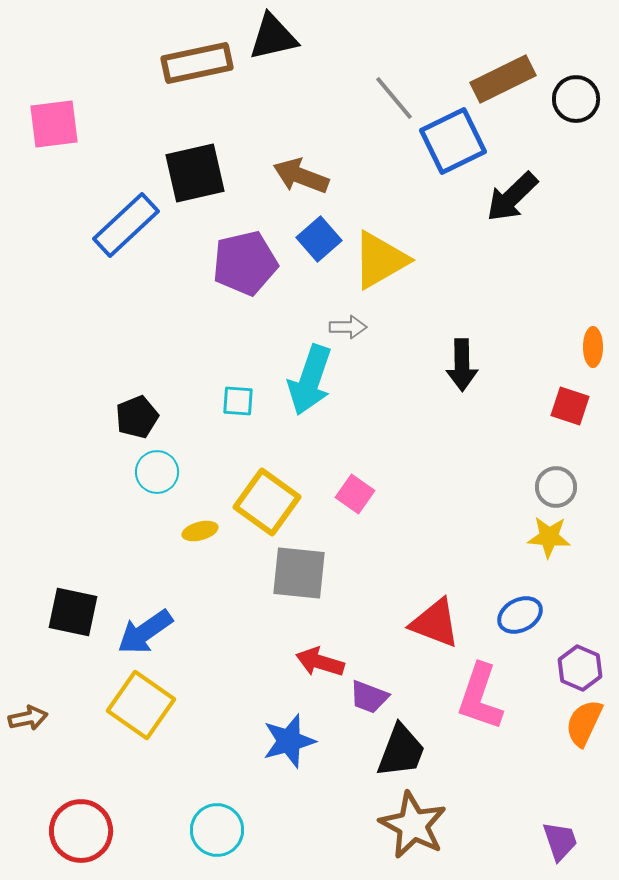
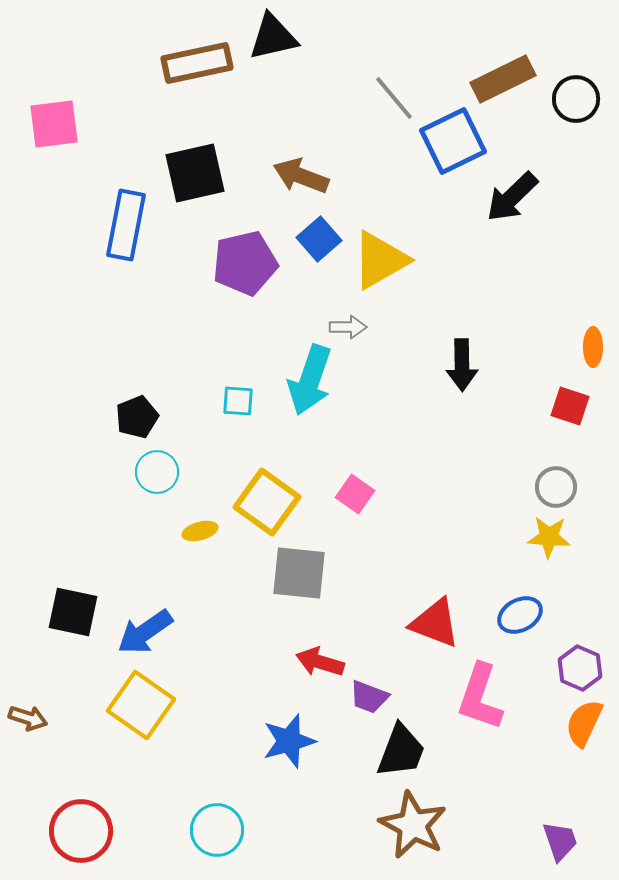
blue rectangle at (126, 225): rotated 36 degrees counterclockwise
brown arrow at (28, 718): rotated 30 degrees clockwise
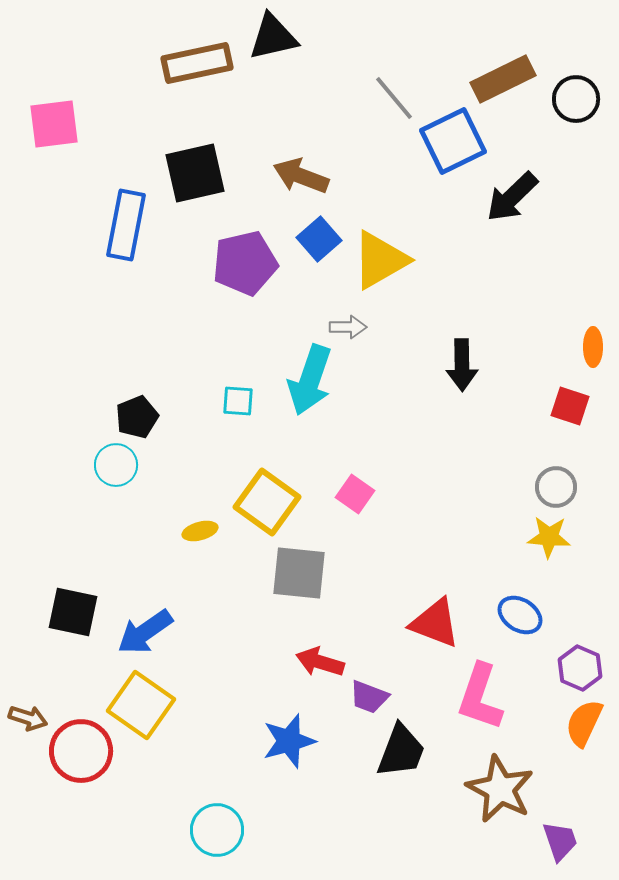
cyan circle at (157, 472): moved 41 px left, 7 px up
blue ellipse at (520, 615): rotated 60 degrees clockwise
brown star at (413, 825): moved 87 px right, 36 px up
red circle at (81, 831): moved 80 px up
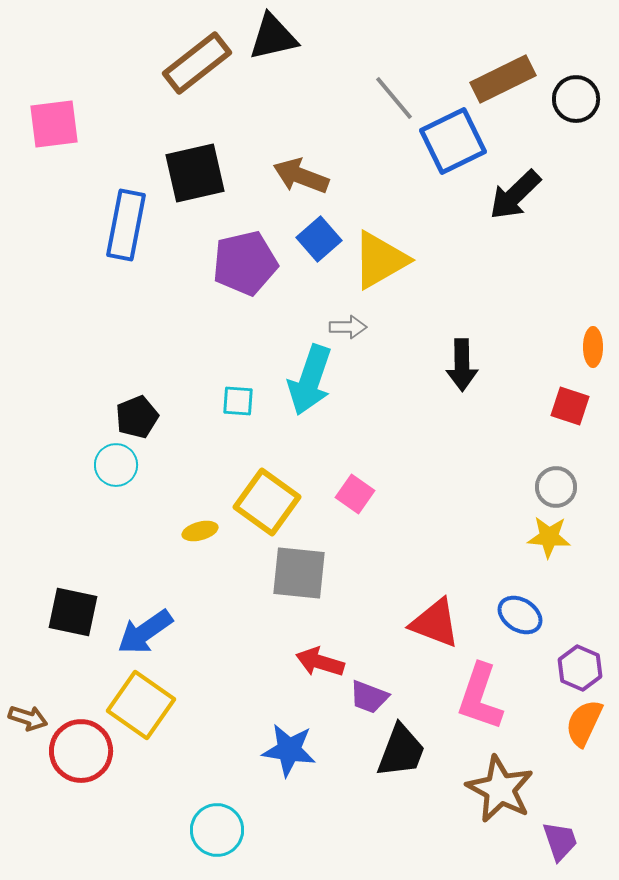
brown rectangle at (197, 63): rotated 26 degrees counterclockwise
black arrow at (512, 197): moved 3 px right, 2 px up
blue star at (289, 741): moved 9 px down; rotated 24 degrees clockwise
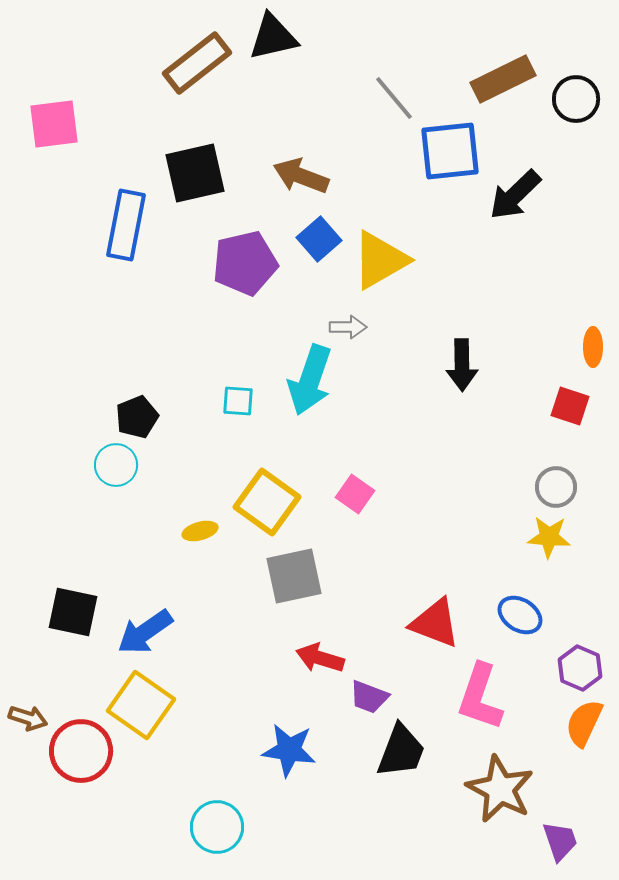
blue square at (453, 141): moved 3 px left, 10 px down; rotated 20 degrees clockwise
gray square at (299, 573): moved 5 px left, 3 px down; rotated 18 degrees counterclockwise
red arrow at (320, 662): moved 4 px up
cyan circle at (217, 830): moved 3 px up
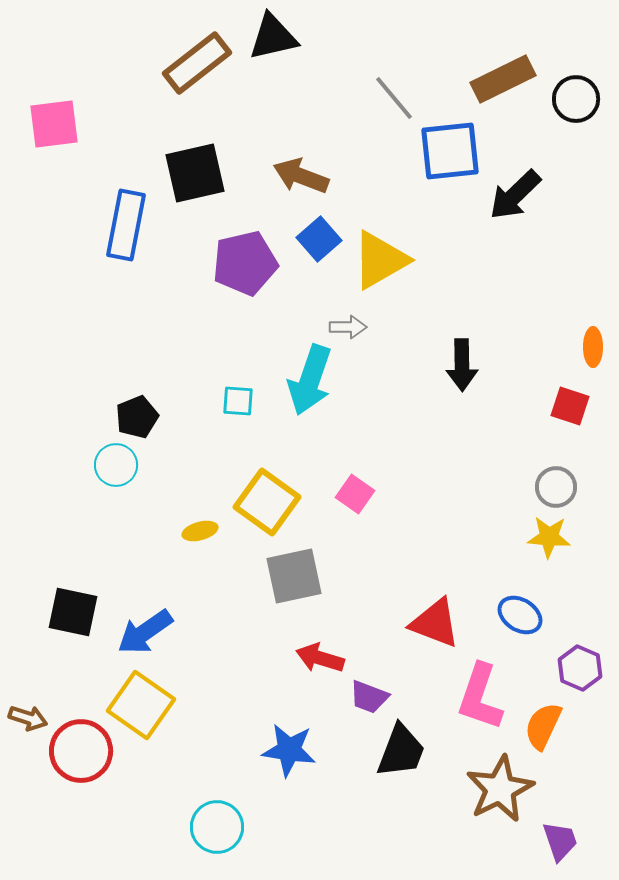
orange semicircle at (584, 723): moved 41 px left, 3 px down
brown star at (500, 789): rotated 18 degrees clockwise
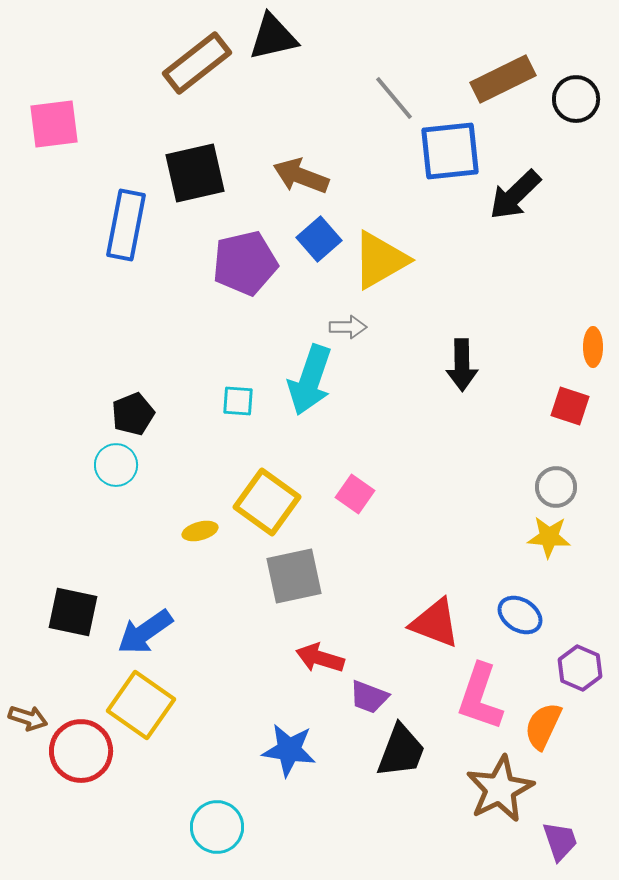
black pentagon at (137, 417): moved 4 px left, 3 px up
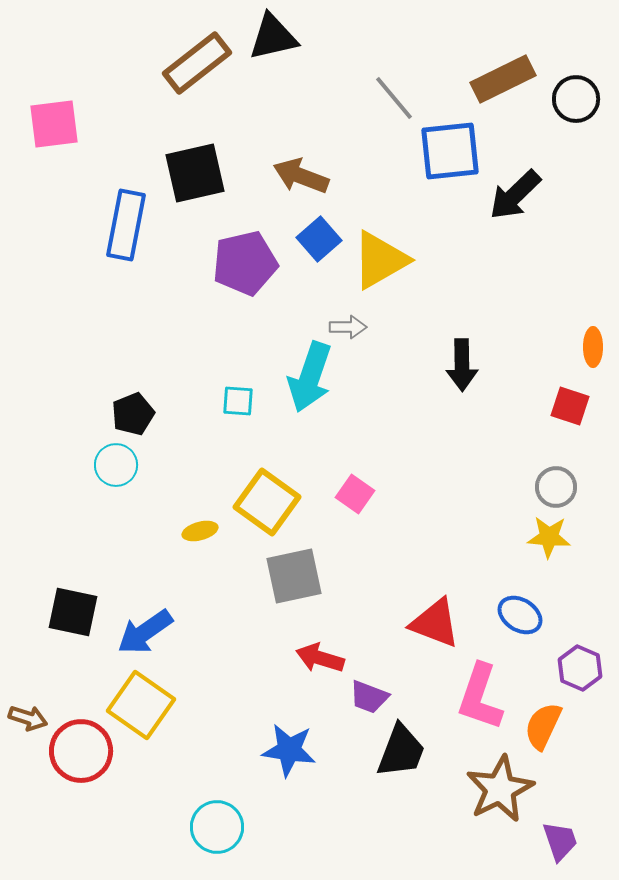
cyan arrow at (310, 380): moved 3 px up
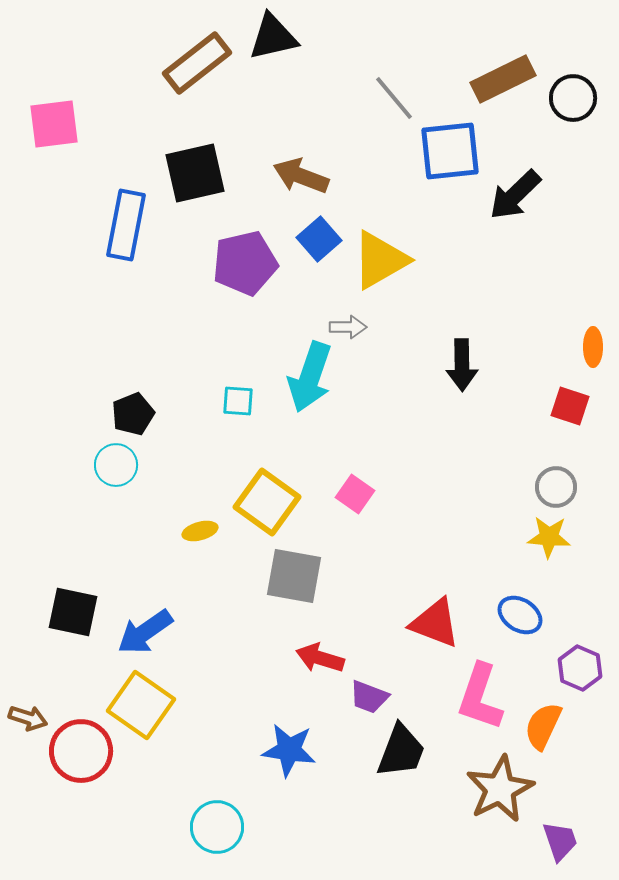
black circle at (576, 99): moved 3 px left, 1 px up
gray square at (294, 576): rotated 22 degrees clockwise
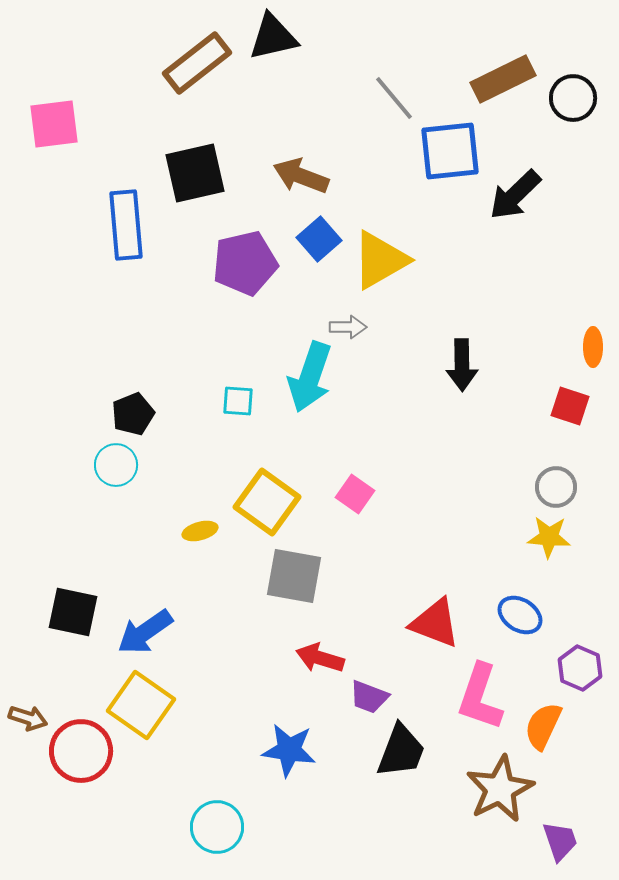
blue rectangle at (126, 225): rotated 16 degrees counterclockwise
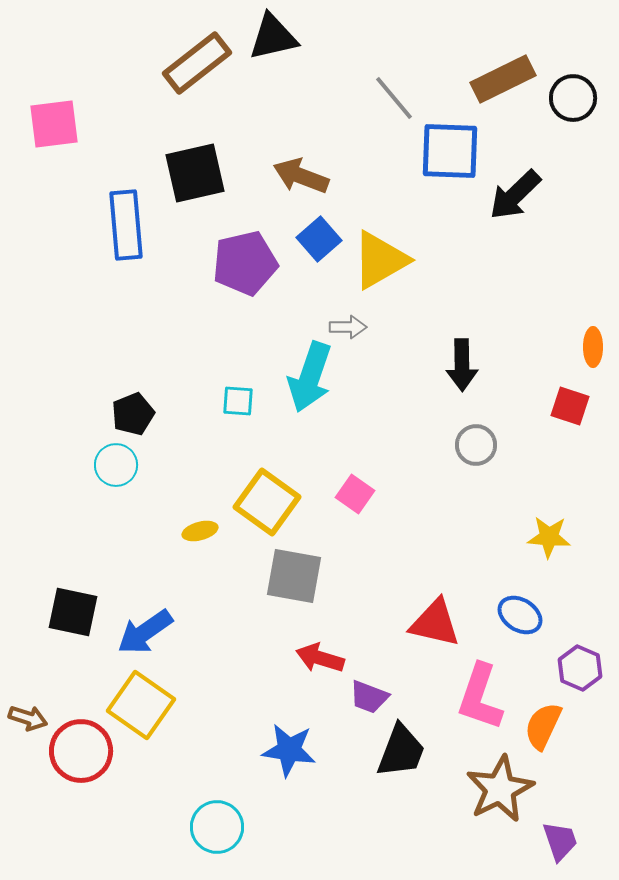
blue square at (450, 151): rotated 8 degrees clockwise
gray circle at (556, 487): moved 80 px left, 42 px up
red triangle at (435, 623): rotated 8 degrees counterclockwise
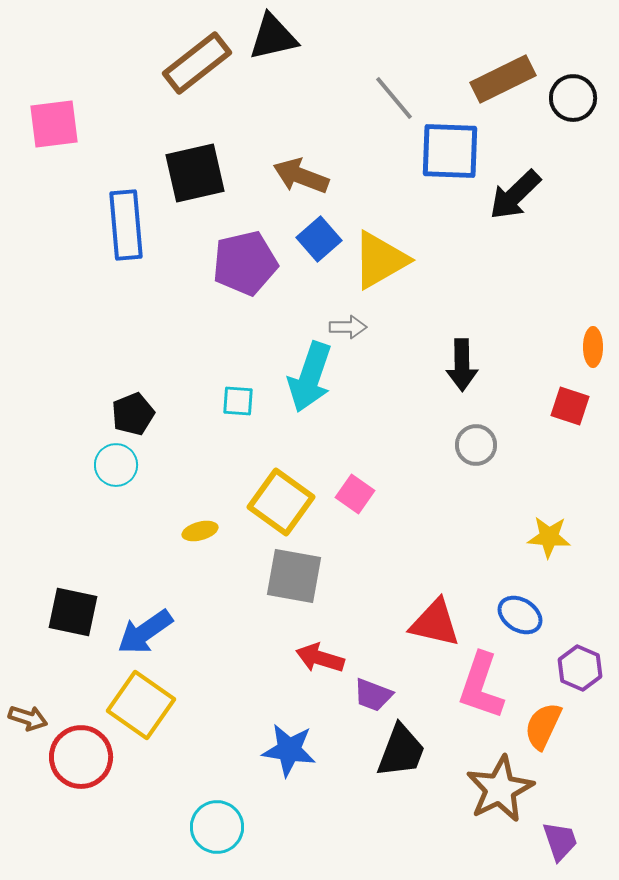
yellow square at (267, 502): moved 14 px right
purple trapezoid at (369, 697): moved 4 px right, 2 px up
pink L-shape at (480, 697): moved 1 px right, 11 px up
red circle at (81, 751): moved 6 px down
